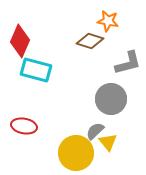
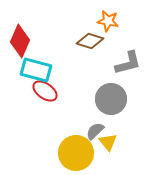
red ellipse: moved 21 px right, 35 px up; rotated 25 degrees clockwise
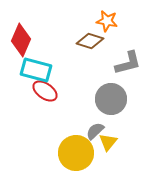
orange star: moved 1 px left
red diamond: moved 1 px right, 1 px up
yellow triangle: rotated 18 degrees clockwise
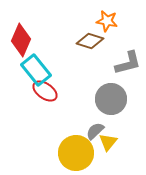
cyan rectangle: rotated 36 degrees clockwise
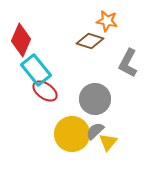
gray L-shape: rotated 132 degrees clockwise
gray circle: moved 16 px left
yellow circle: moved 4 px left, 19 px up
